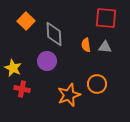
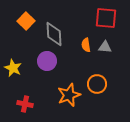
red cross: moved 3 px right, 15 px down
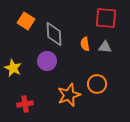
orange square: rotated 12 degrees counterclockwise
orange semicircle: moved 1 px left, 1 px up
red cross: rotated 21 degrees counterclockwise
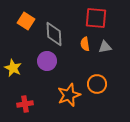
red square: moved 10 px left
gray triangle: rotated 16 degrees counterclockwise
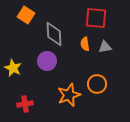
orange square: moved 6 px up
